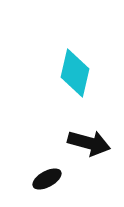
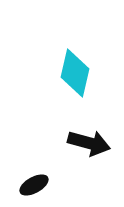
black ellipse: moved 13 px left, 6 px down
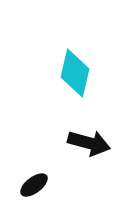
black ellipse: rotated 8 degrees counterclockwise
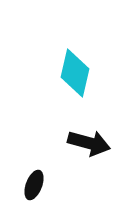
black ellipse: rotated 32 degrees counterclockwise
